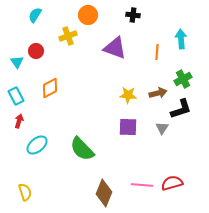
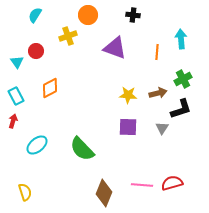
red arrow: moved 6 px left
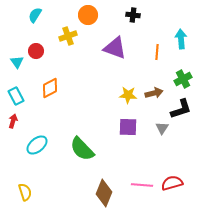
brown arrow: moved 4 px left
